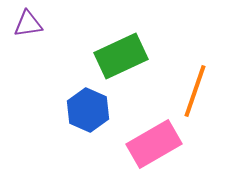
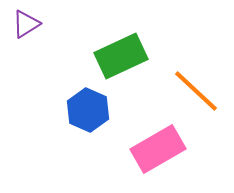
purple triangle: moved 2 px left; rotated 24 degrees counterclockwise
orange line: moved 1 px right; rotated 66 degrees counterclockwise
pink rectangle: moved 4 px right, 5 px down
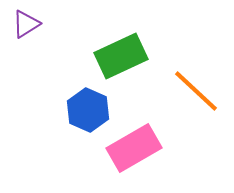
pink rectangle: moved 24 px left, 1 px up
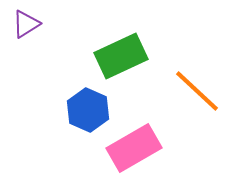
orange line: moved 1 px right
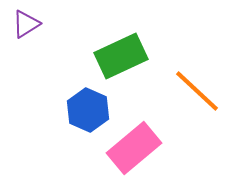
pink rectangle: rotated 10 degrees counterclockwise
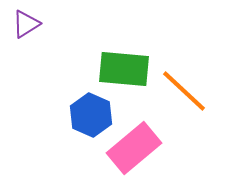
green rectangle: moved 3 px right, 13 px down; rotated 30 degrees clockwise
orange line: moved 13 px left
blue hexagon: moved 3 px right, 5 px down
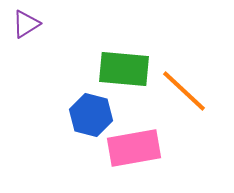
blue hexagon: rotated 9 degrees counterclockwise
pink rectangle: rotated 30 degrees clockwise
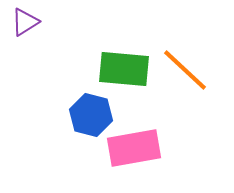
purple triangle: moved 1 px left, 2 px up
orange line: moved 1 px right, 21 px up
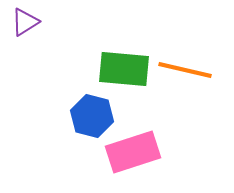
orange line: rotated 30 degrees counterclockwise
blue hexagon: moved 1 px right, 1 px down
pink rectangle: moved 1 px left, 4 px down; rotated 8 degrees counterclockwise
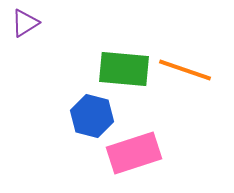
purple triangle: moved 1 px down
orange line: rotated 6 degrees clockwise
pink rectangle: moved 1 px right, 1 px down
